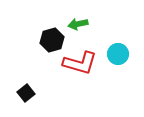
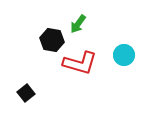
green arrow: rotated 42 degrees counterclockwise
black hexagon: rotated 25 degrees clockwise
cyan circle: moved 6 px right, 1 px down
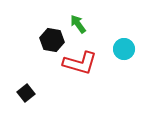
green arrow: rotated 108 degrees clockwise
cyan circle: moved 6 px up
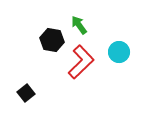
green arrow: moved 1 px right, 1 px down
cyan circle: moved 5 px left, 3 px down
red L-shape: moved 1 px right, 1 px up; rotated 60 degrees counterclockwise
